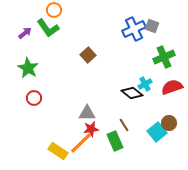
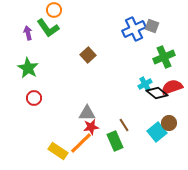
purple arrow: moved 3 px right; rotated 64 degrees counterclockwise
black diamond: moved 25 px right
red star: moved 2 px up
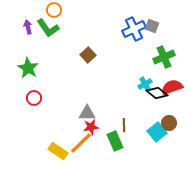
purple arrow: moved 6 px up
brown line: rotated 32 degrees clockwise
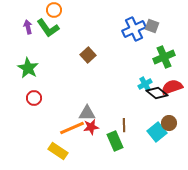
orange line: moved 9 px left, 15 px up; rotated 20 degrees clockwise
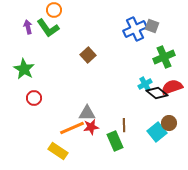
blue cross: moved 1 px right
green star: moved 4 px left, 1 px down
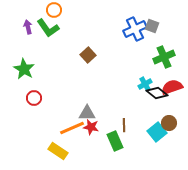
red star: rotated 21 degrees clockwise
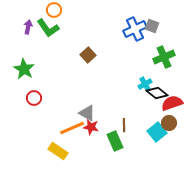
purple arrow: rotated 24 degrees clockwise
red semicircle: moved 16 px down
gray triangle: rotated 30 degrees clockwise
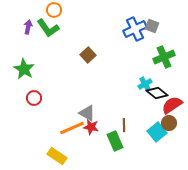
red semicircle: moved 2 px down; rotated 15 degrees counterclockwise
yellow rectangle: moved 1 px left, 5 px down
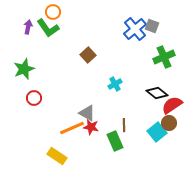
orange circle: moved 1 px left, 2 px down
blue cross: rotated 15 degrees counterclockwise
green star: rotated 20 degrees clockwise
cyan cross: moved 30 px left
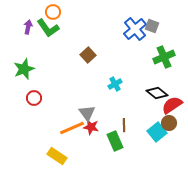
gray triangle: rotated 24 degrees clockwise
